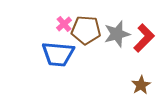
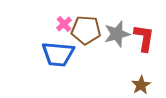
red L-shape: rotated 36 degrees counterclockwise
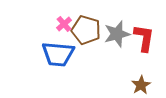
brown pentagon: rotated 12 degrees clockwise
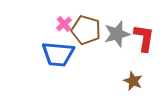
brown star: moved 8 px left, 4 px up; rotated 18 degrees counterclockwise
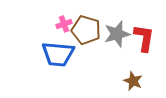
pink cross: rotated 21 degrees clockwise
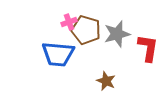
pink cross: moved 5 px right, 2 px up
red L-shape: moved 4 px right, 10 px down
brown star: moved 27 px left
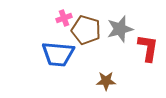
pink cross: moved 5 px left, 4 px up
gray star: moved 3 px right, 5 px up
brown star: rotated 24 degrees counterclockwise
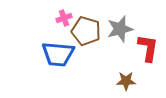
brown pentagon: moved 1 px down
brown star: moved 20 px right
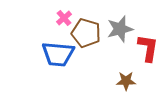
pink cross: rotated 21 degrees counterclockwise
brown pentagon: moved 2 px down
